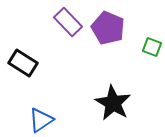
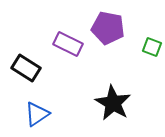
purple rectangle: moved 22 px down; rotated 20 degrees counterclockwise
purple pentagon: rotated 12 degrees counterclockwise
black rectangle: moved 3 px right, 5 px down
blue triangle: moved 4 px left, 6 px up
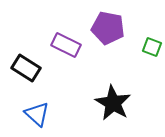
purple rectangle: moved 2 px left, 1 px down
blue triangle: rotated 44 degrees counterclockwise
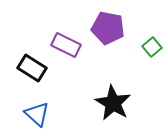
green square: rotated 30 degrees clockwise
black rectangle: moved 6 px right
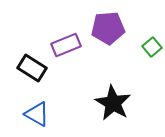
purple pentagon: rotated 16 degrees counterclockwise
purple rectangle: rotated 48 degrees counterclockwise
blue triangle: rotated 12 degrees counterclockwise
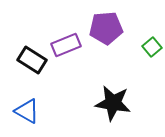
purple pentagon: moved 2 px left
black rectangle: moved 8 px up
black star: rotated 21 degrees counterclockwise
blue triangle: moved 10 px left, 3 px up
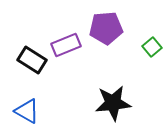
black star: rotated 15 degrees counterclockwise
